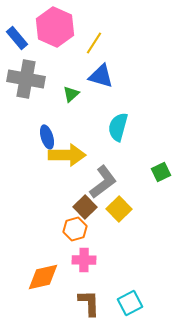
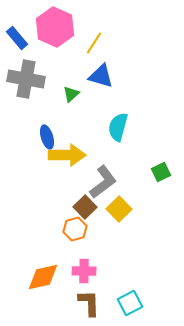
pink cross: moved 11 px down
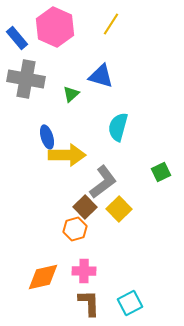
yellow line: moved 17 px right, 19 px up
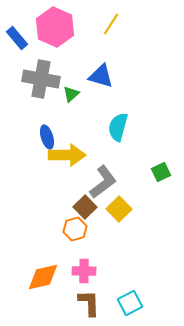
gray cross: moved 15 px right
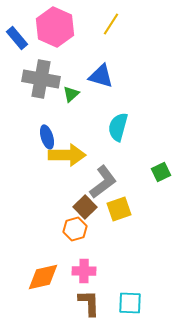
yellow square: rotated 25 degrees clockwise
cyan square: rotated 30 degrees clockwise
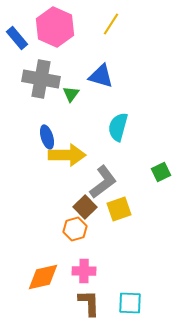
green triangle: rotated 12 degrees counterclockwise
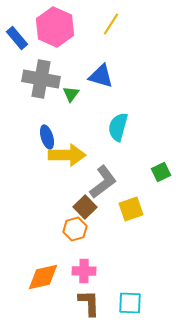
yellow square: moved 12 px right
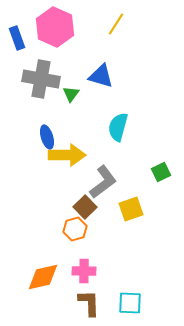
yellow line: moved 5 px right
blue rectangle: rotated 20 degrees clockwise
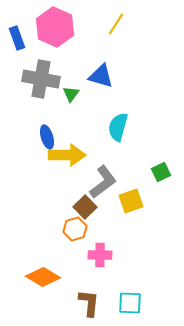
yellow square: moved 8 px up
pink cross: moved 16 px right, 16 px up
orange diamond: rotated 44 degrees clockwise
brown L-shape: rotated 8 degrees clockwise
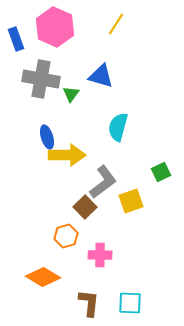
blue rectangle: moved 1 px left, 1 px down
orange hexagon: moved 9 px left, 7 px down
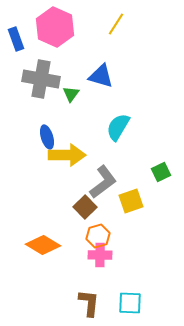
cyan semicircle: rotated 16 degrees clockwise
orange hexagon: moved 32 px right
orange diamond: moved 32 px up
